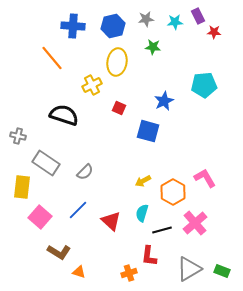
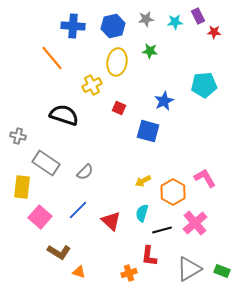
green star: moved 3 px left, 4 px down
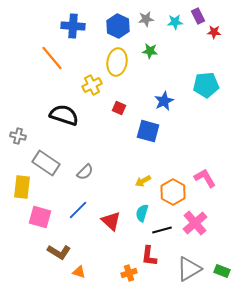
blue hexagon: moved 5 px right; rotated 20 degrees counterclockwise
cyan pentagon: moved 2 px right
pink square: rotated 25 degrees counterclockwise
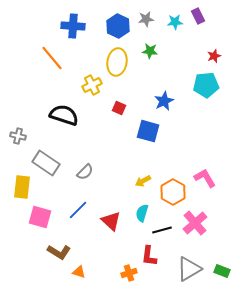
red star: moved 24 px down; rotated 24 degrees counterclockwise
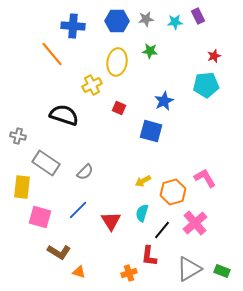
blue hexagon: moved 1 px left, 5 px up; rotated 25 degrees counterclockwise
orange line: moved 4 px up
blue square: moved 3 px right
orange hexagon: rotated 15 degrees clockwise
red triangle: rotated 15 degrees clockwise
black line: rotated 36 degrees counterclockwise
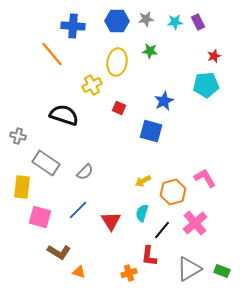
purple rectangle: moved 6 px down
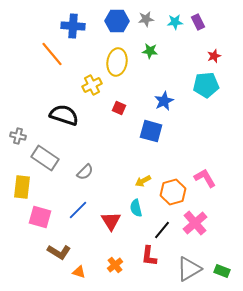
gray rectangle: moved 1 px left, 5 px up
cyan semicircle: moved 6 px left, 5 px up; rotated 30 degrees counterclockwise
orange cross: moved 14 px left, 8 px up; rotated 21 degrees counterclockwise
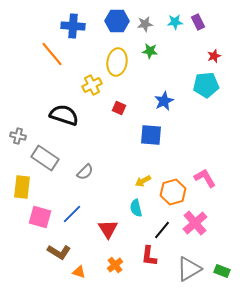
gray star: moved 1 px left, 5 px down
blue square: moved 4 px down; rotated 10 degrees counterclockwise
blue line: moved 6 px left, 4 px down
red triangle: moved 3 px left, 8 px down
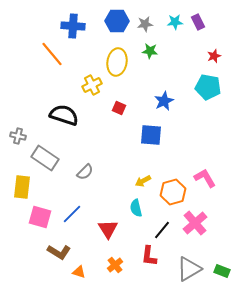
cyan pentagon: moved 2 px right, 2 px down; rotated 15 degrees clockwise
